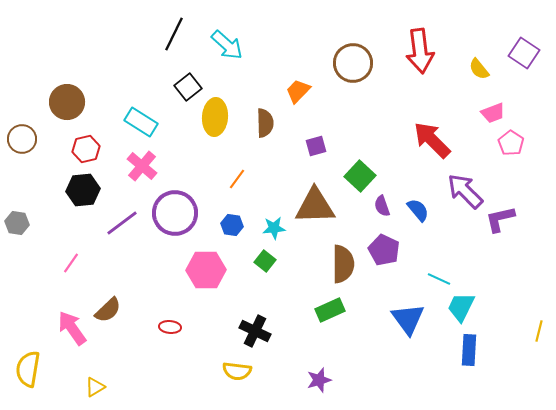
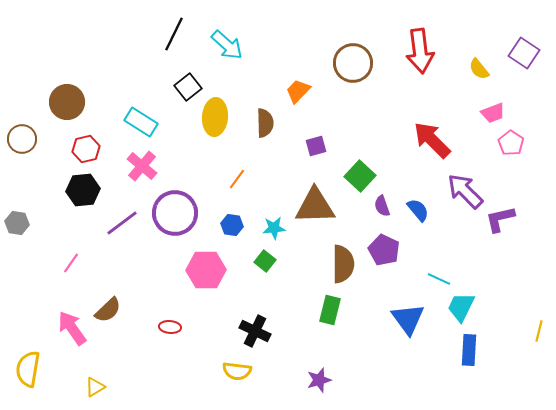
green rectangle at (330, 310): rotated 52 degrees counterclockwise
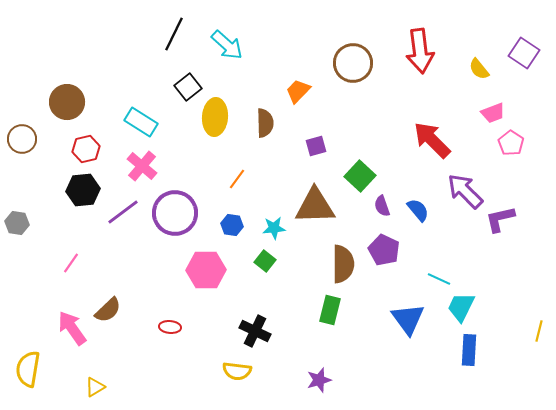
purple line at (122, 223): moved 1 px right, 11 px up
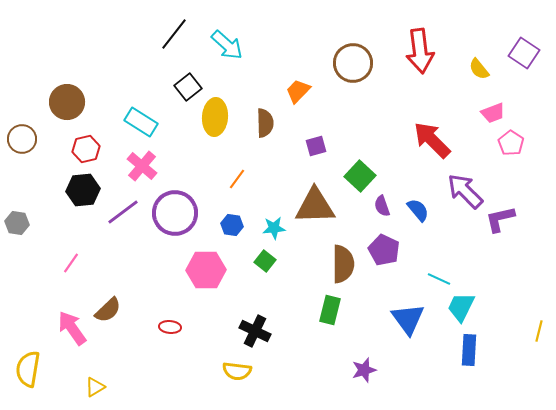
black line at (174, 34): rotated 12 degrees clockwise
purple star at (319, 380): moved 45 px right, 10 px up
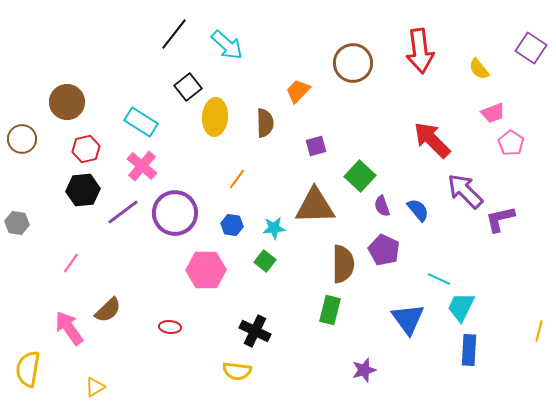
purple square at (524, 53): moved 7 px right, 5 px up
pink arrow at (72, 328): moved 3 px left
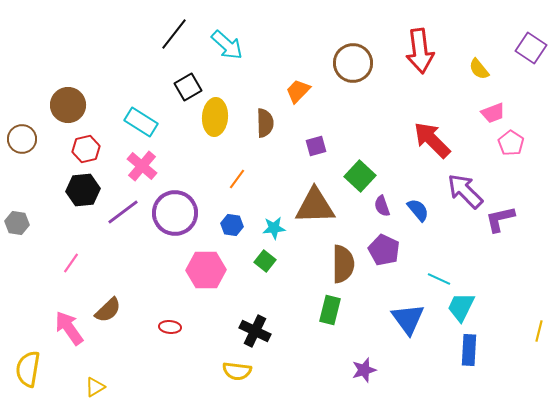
black square at (188, 87): rotated 8 degrees clockwise
brown circle at (67, 102): moved 1 px right, 3 px down
